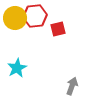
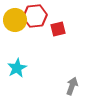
yellow circle: moved 2 px down
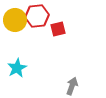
red hexagon: moved 2 px right
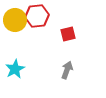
red square: moved 10 px right, 5 px down
cyan star: moved 2 px left, 1 px down
gray arrow: moved 5 px left, 16 px up
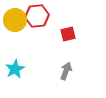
gray arrow: moved 1 px left, 1 px down
